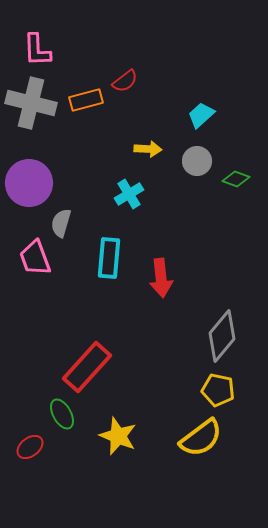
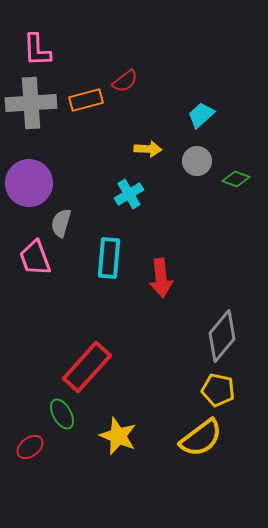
gray cross: rotated 18 degrees counterclockwise
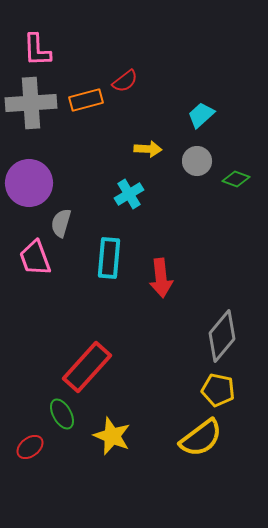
yellow star: moved 6 px left
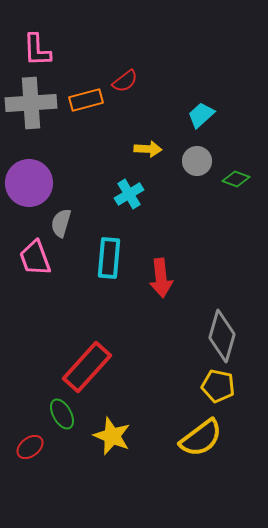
gray diamond: rotated 24 degrees counterclockwise
yellow pentagon: moved 4 px up
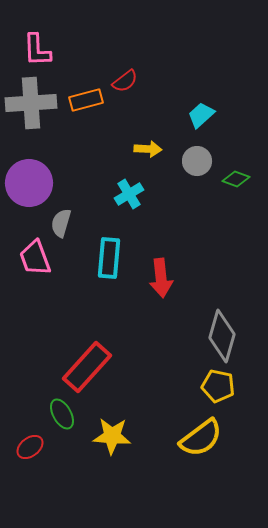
yellow star: rotated 18 degrees counterclockwise
